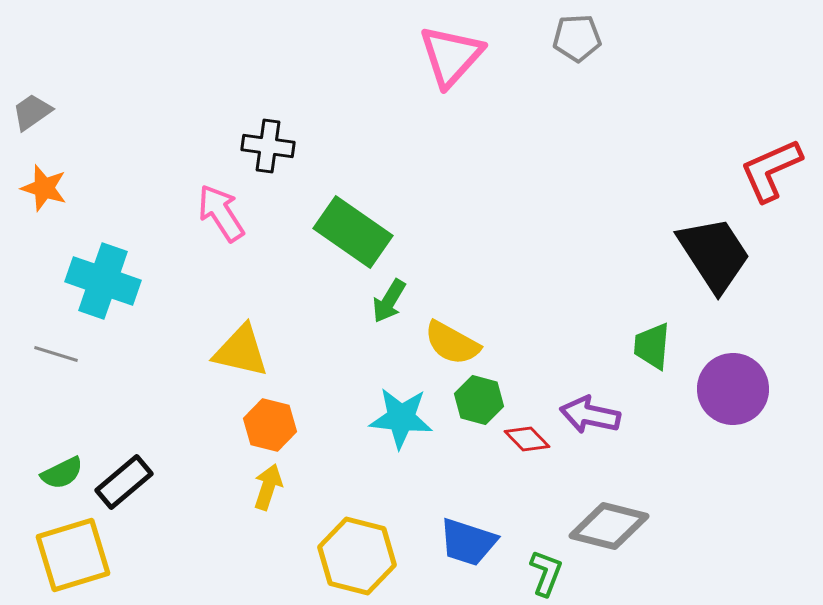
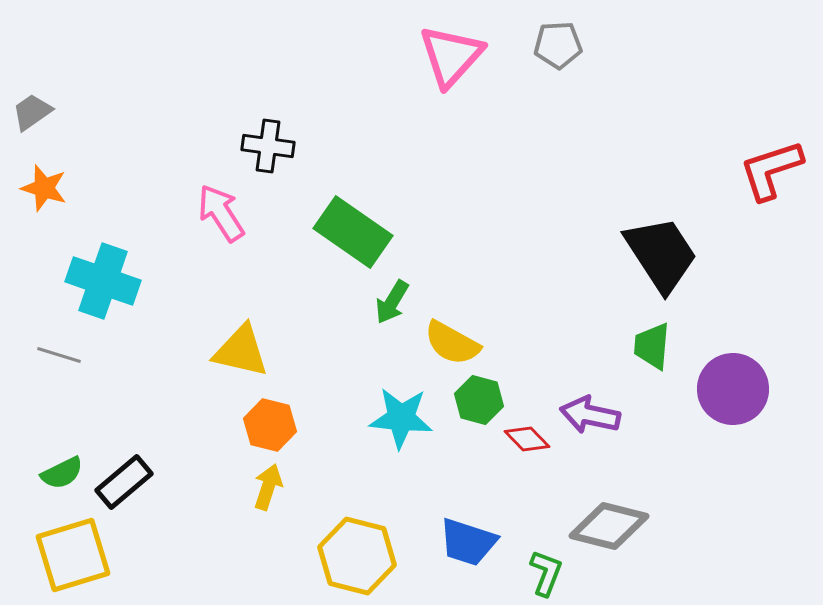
gray pentagon: moved 19 px left, 7 px down
red L-shape: rotated 6 degrees clockwise
black trapezoid: moved 53 px left
green arrow: moved 3 px right, 1 px down
gray line: moved 3 px right, 1 px down
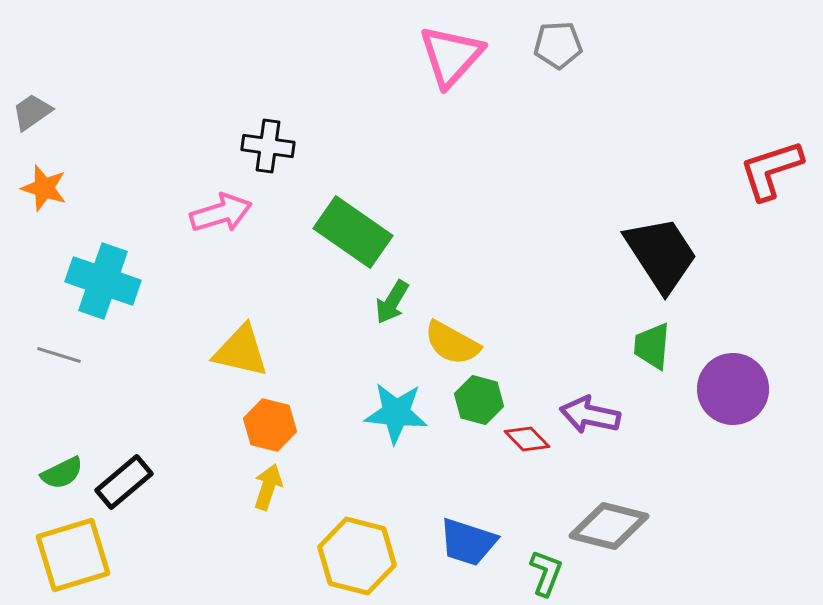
pink arrow: rotated 106 degrees clockwise
cyan star: moved 5 px left, 5 px up
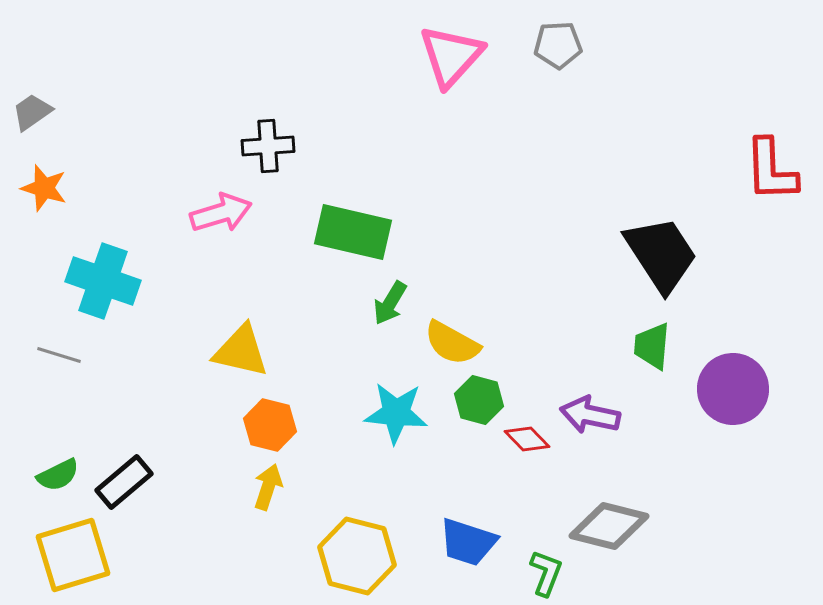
black cross: rotated 12 degrees counterclockwise
red L-shape: rotated 74 degrees counterclockwise
green rectangle: rotated 22 degrees counterclockwise
green arrow: moved 2 px left, 1 px down
green semicircle: moved 4 px left, 2 px down
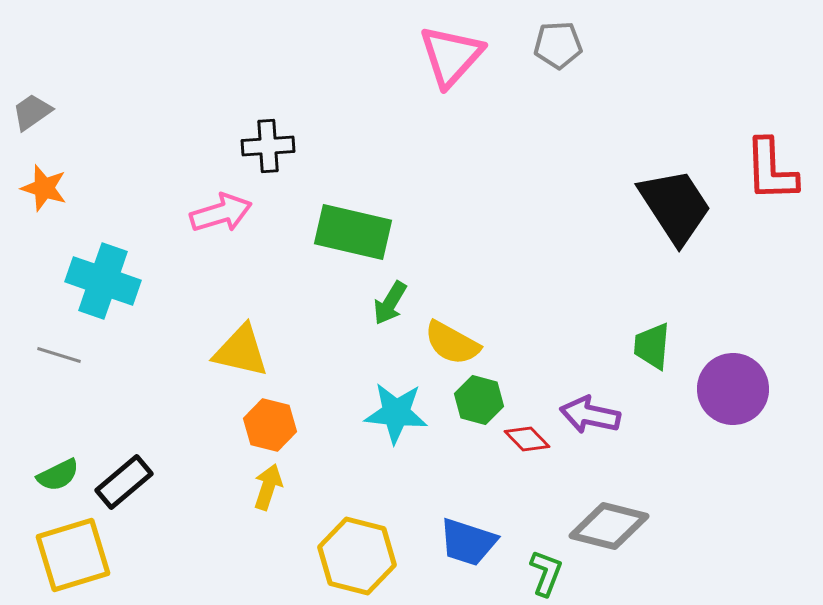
black trapezoid: moved 14 px right, 48 px up
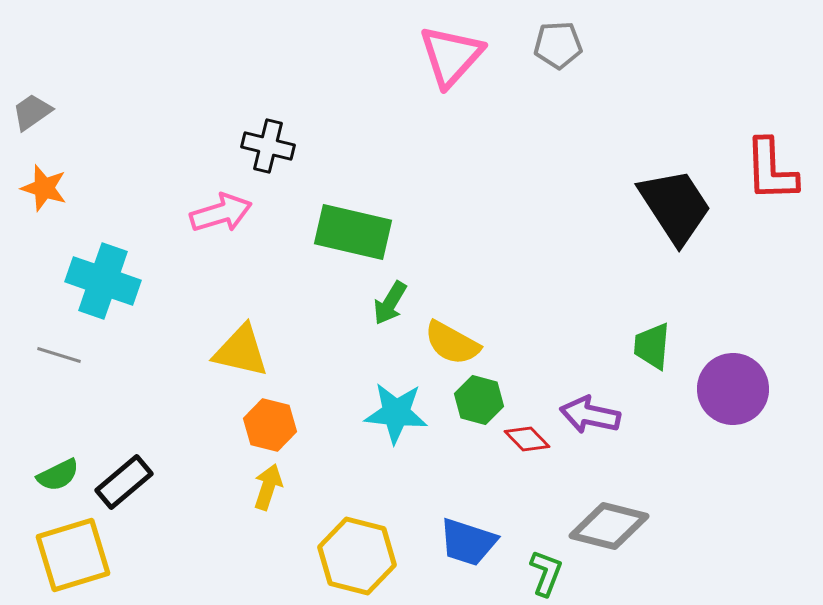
black cross: rotated 18 degrees clockwise
